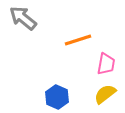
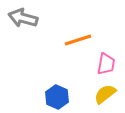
gray arrow: rotated 24 degrees counterclockwise
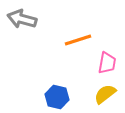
gray arrow: moved 1 px left, 1 px down
pink trapezoid: moved 1 px right, 1 px up
blue hexagon: rotated 10 degrees counterclockwise
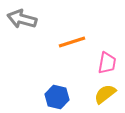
orange line: moved 6 px left, 2 px down
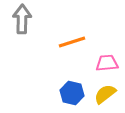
gray arrow: rotated 76 degrees clockwise
pink trapezoid: rotated 105 degrees counterclockwise
blue hexagon: moved 15 px right, 4 px up
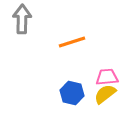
pink trapezoid: moved 14 px down
